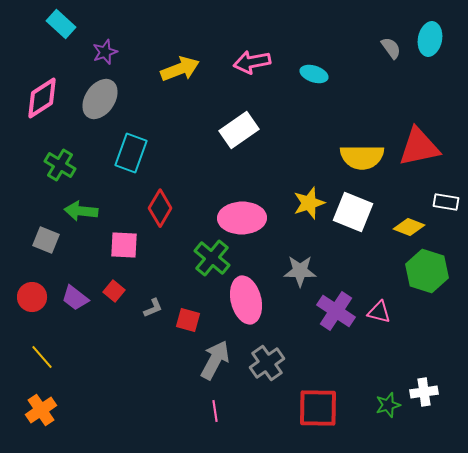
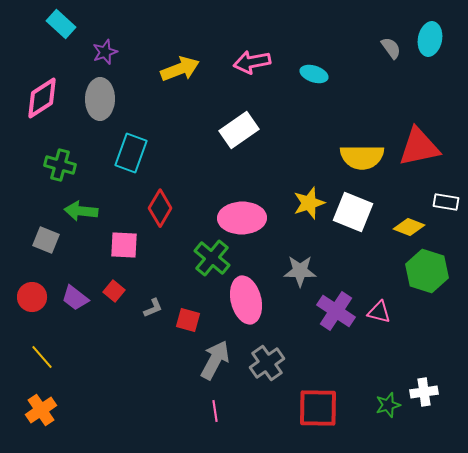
gray ellipse at (100, 99): rotated 33 degrees counterclockwise
green cross at (60, 165): rotated 16 degrees counterclockwise
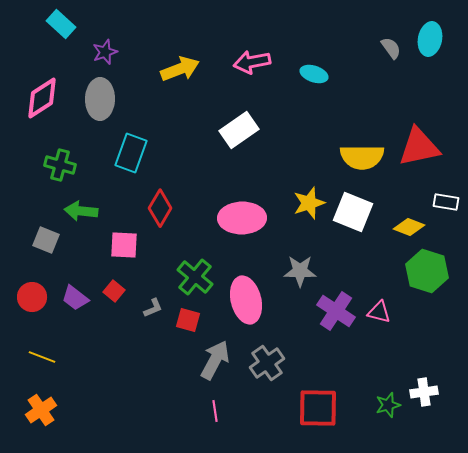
green cross at (212, 258): moved 17 px left, 19 px down
yellow line at (42, 357): rotated 28 degrees counterclockwise
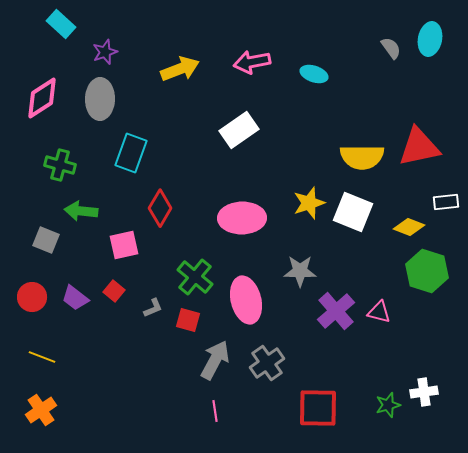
white rectangle at (446, 202): rotated 15 degrees counterclockwise
pink square at (124, 245): rotated 16 degrees counterclockwise
purple cross at (336, 311): rotated 15 degrees clockwise
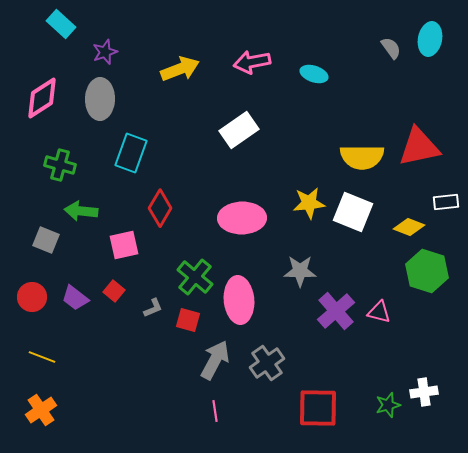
yellow star at (309, 203): rotated 12 degrees clockwise
pink ellipse at (246, 300): moved 7 px left; rotated 9 degrees clockwise
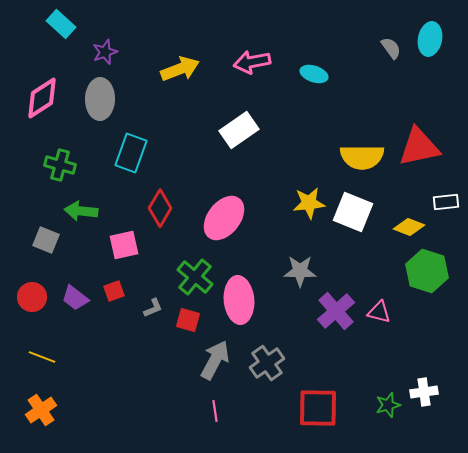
pink ellipse at (242, 218): moved 18 px left; rotated 51 degrees counterclockwise
red square at (114, 291): rotated 30 degrees clockwise
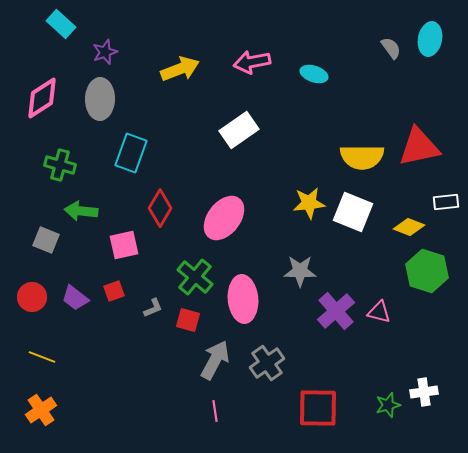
pink ellipse at (239, 300): moved 4 px right, 1 px up
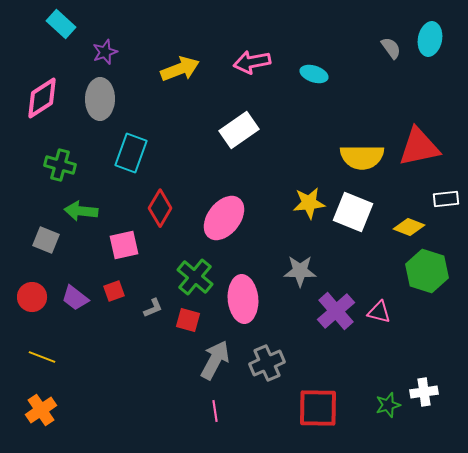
white rectangle at (446, 202): moved 3 px up
gray cross at (267, 363): rotated 12 degrees clockwise
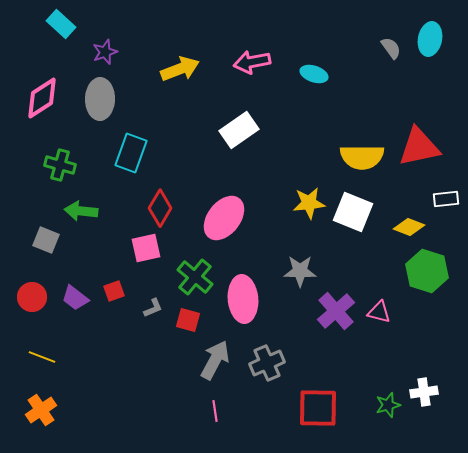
pink square at (124, 245): moved 22 px right, 3 px down
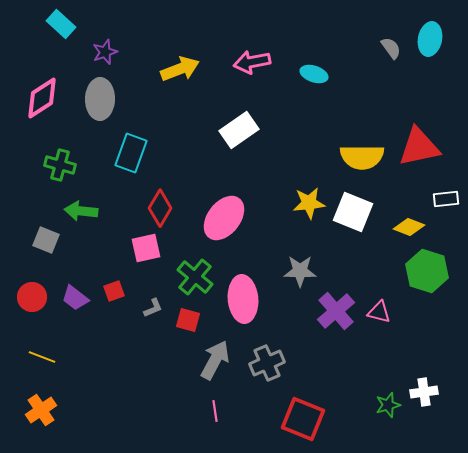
red square at (318, 408): moved 15 px left, 11 px down; rotated 21 degrees clockwise
